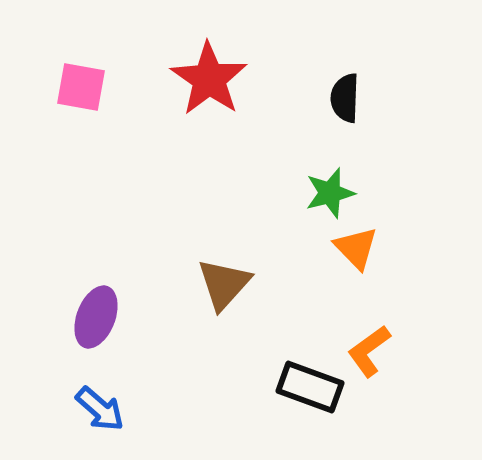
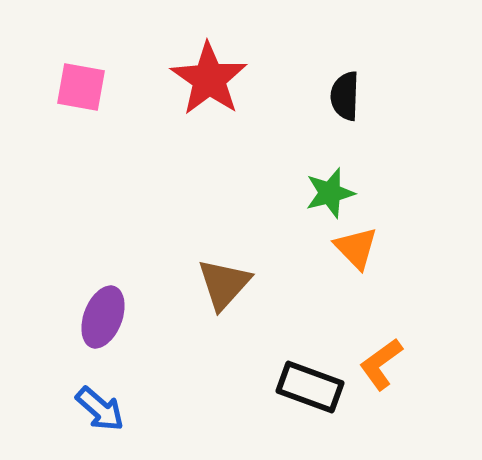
black semicircle: moved 2 px up
purple ellipse: moved 7 px right
orange L-shape: moved 12 px right, 13 px down
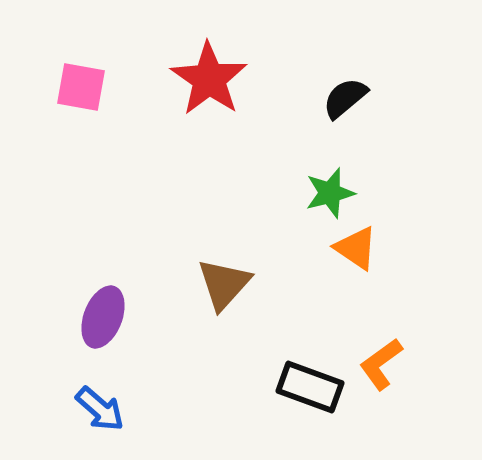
black semicircle: moved 2 px down; rotated 48 degrees clockwise
orange triangle: rotated 12 degrees counterclockwise
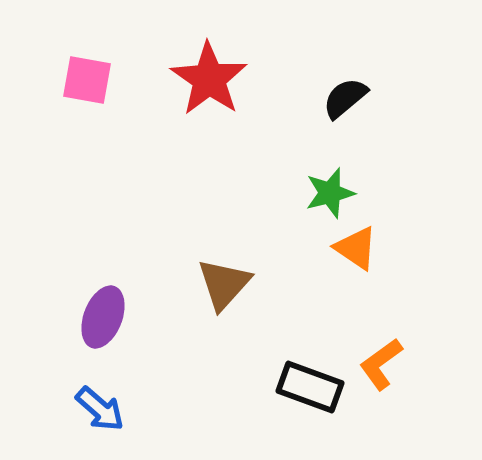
pink square: moved 6 px right, 7 px up
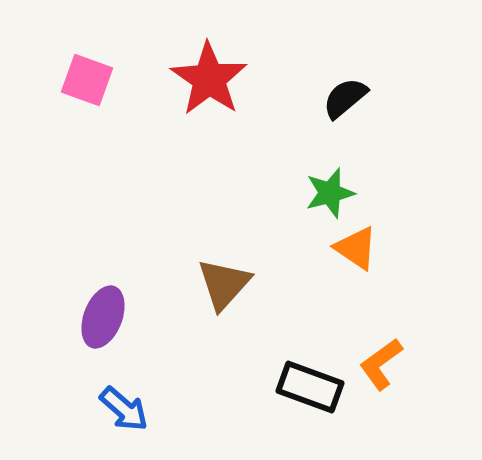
pink square: rotated 10 degrees clockwise
blue arrow: moved 24 px right
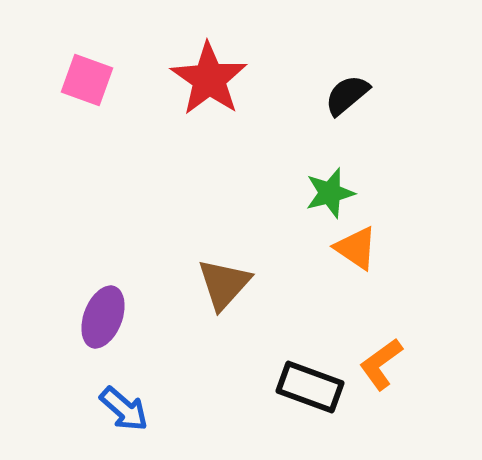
black semicircle: moved 2 px right, 3 px up
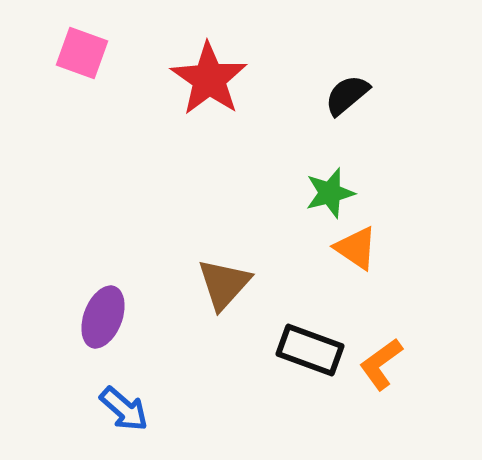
pink square: moved 5 px left, 27 px up
black rectangle: moved 37 px up
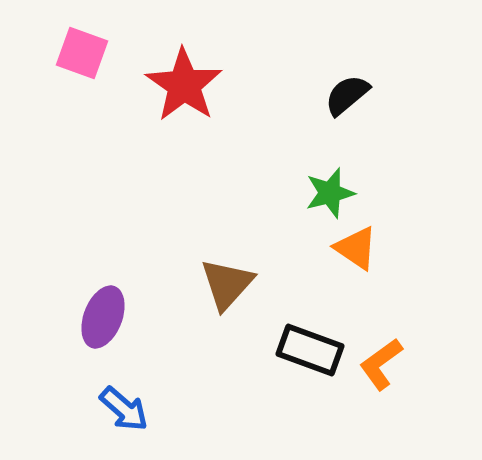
red star: moved 25 px left, 6 px down
brown triangle: moved 3 px right
